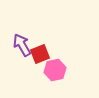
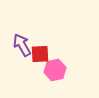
red square: rotated 18 degrees clockwise
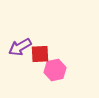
purple arrow: moved 2 px left, 2 px down; rotated 90 degrees counterclockwise
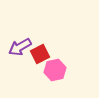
red square: rotated 24 degrees counterclockwise
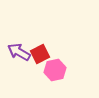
purple arrow: moved 1 px left, 5 px down; rotated 60 degrees clockwise
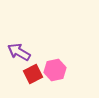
red square: moved 7 px left, 20 px down
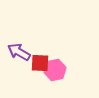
red square: moved 7 px right, 11 px up; rotated 30 degrees clockwise
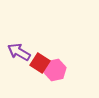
red square: rotated 30 degrees clockwise
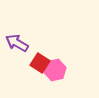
purple arrow: moved 2 px left, 9 px up
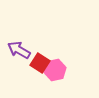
purple arrow: moved 2 px right, 7 px down
